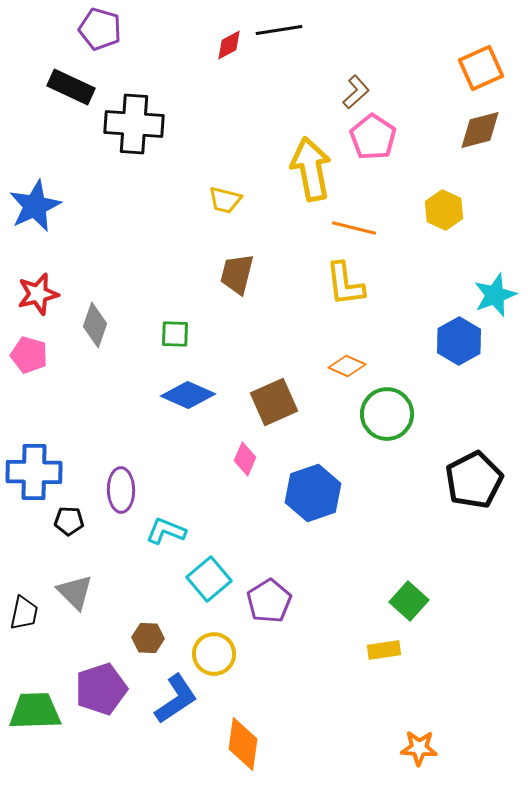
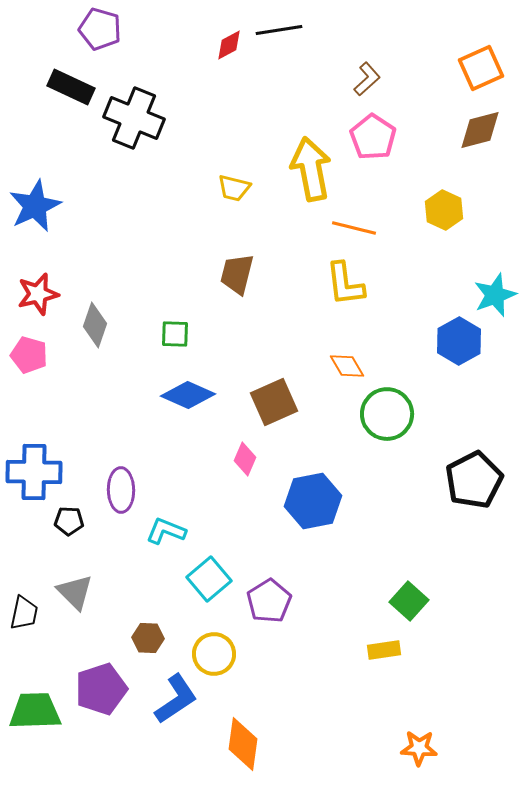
brown L-shape at (356, 92): moved 11 px right, 13 px up
black cross at (134, 124): moved 6 px up; rotated 18 degrees clockwise
yellow trapezoid at (225, 200): moved 9 px right, 12 px up
orange diamond at (347, 366): rotated 36 degrees clockwise
blue hexagon at (313, 493): moved 8 px down; rotated 8 degrees clockwise
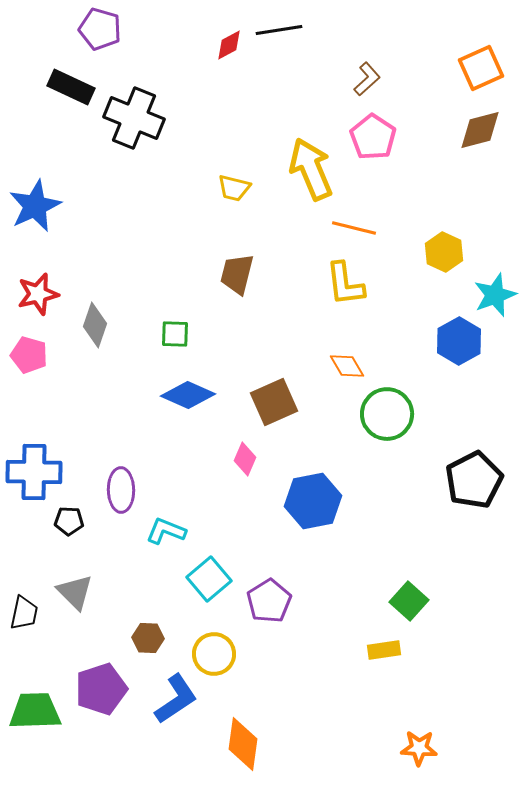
yellow arrow at (311, 169): rotated 12 degrees counterclockwise
yellow hexagon at (444, 210): moved 42 px down
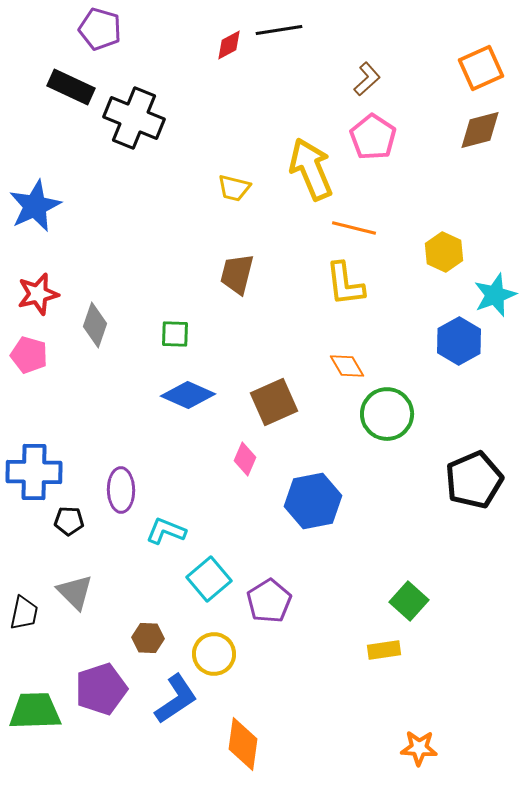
black pentagon at (474, 480): rotated 4 degrees clockwise
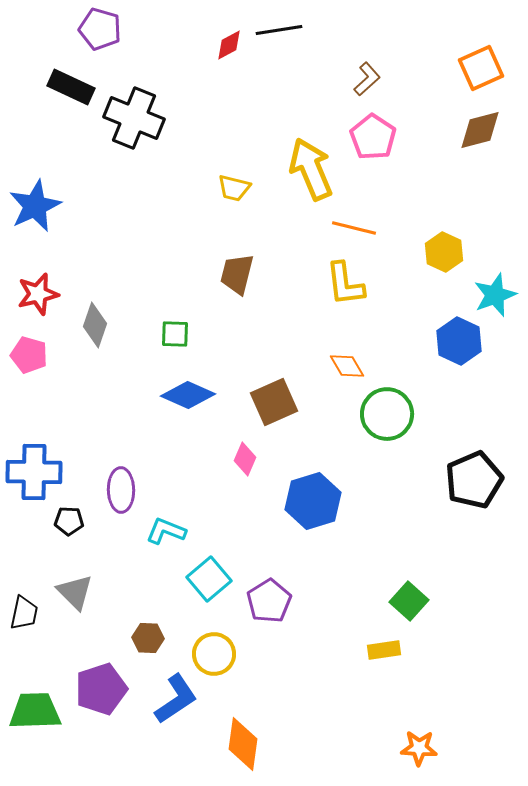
blue hexagon at (459, 341): rotated 6 degrees counterclockwise
blue hexagon at (313, 501): rotated 6 degrees counterclockwise
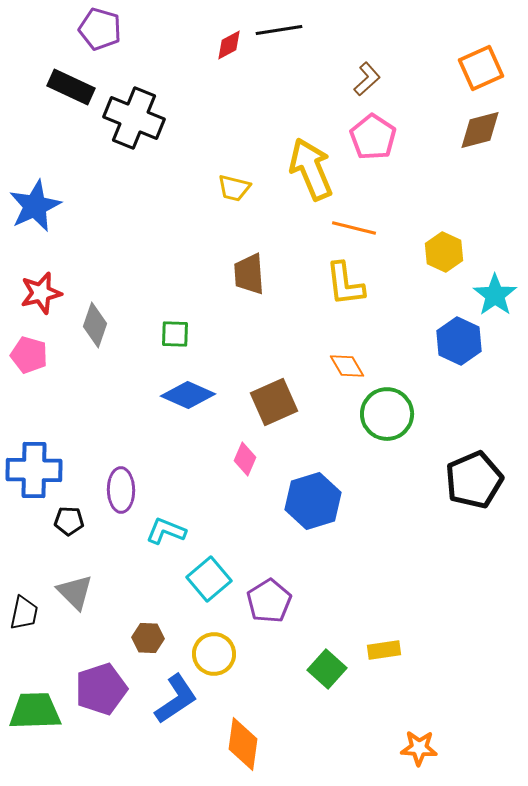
brown trapezoid at (237, 274): moved 12 px right; rotated 18 degrees counterclockwise
red star at (38, 294): moved 3 px right, 1 px up
cyan star at (495, 295): rotated 15 degrees counterclockwise
blue cross at (34, 472): moved 2 px up
green square at (409, 601): moved 82 px left, 68 px down
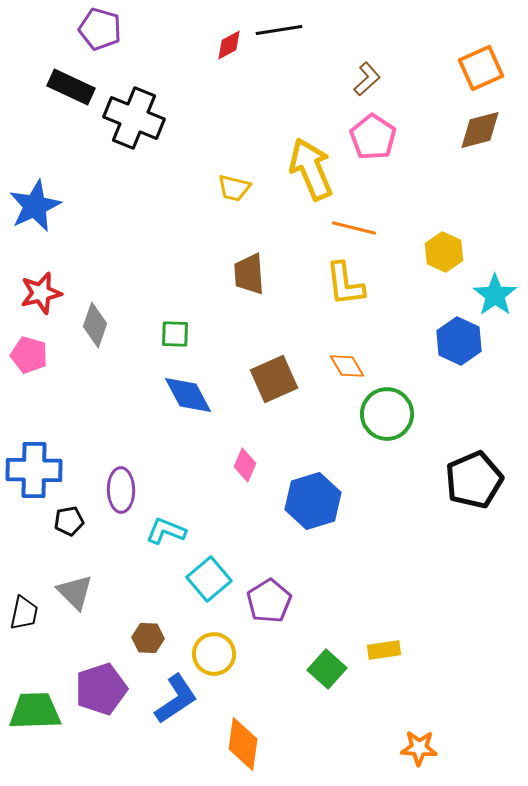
blue diamond at (188, 395): rotated 38 degrees clockwise
brown square at (274, 402): moved 23 px up
pink diamond at (245, 459): moved 6 px down
black pentagon at (69, 521): rotated 12 degrees counterclockwise
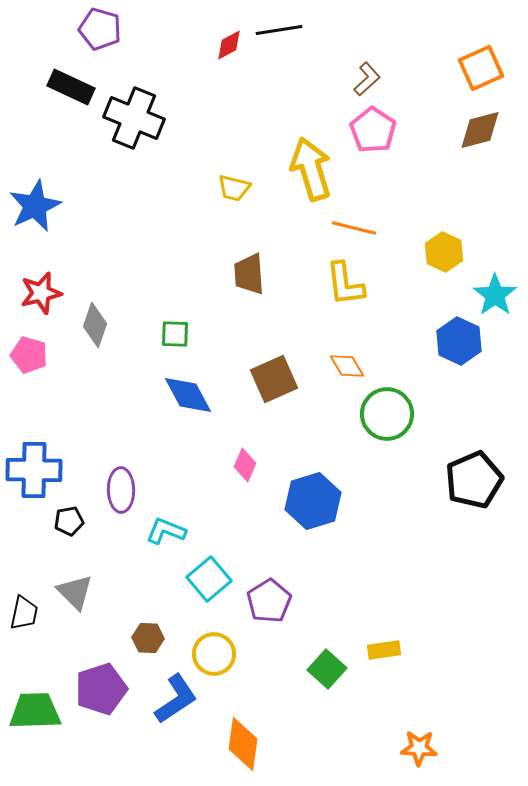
pink pentagon at (373, 137): moved 7 px up
yellow arrow at (311, 169): rotated 6 degrees clockwise
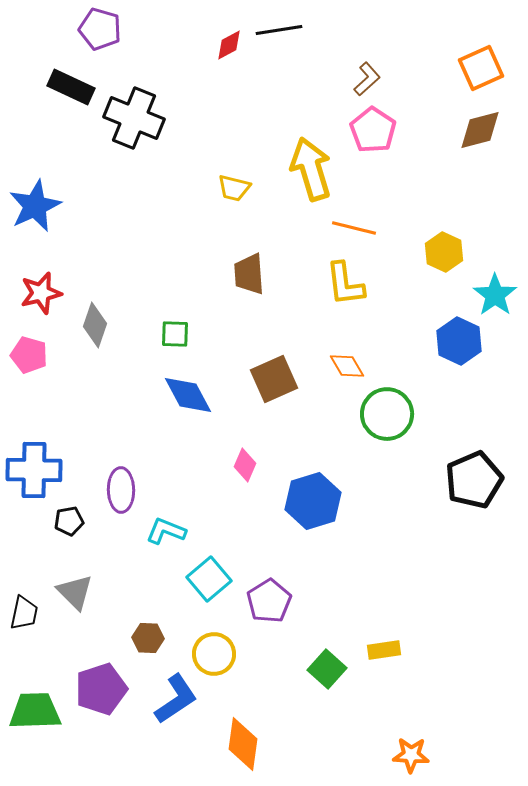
orange star at (419, 748): moved 8 px left, 7 px down
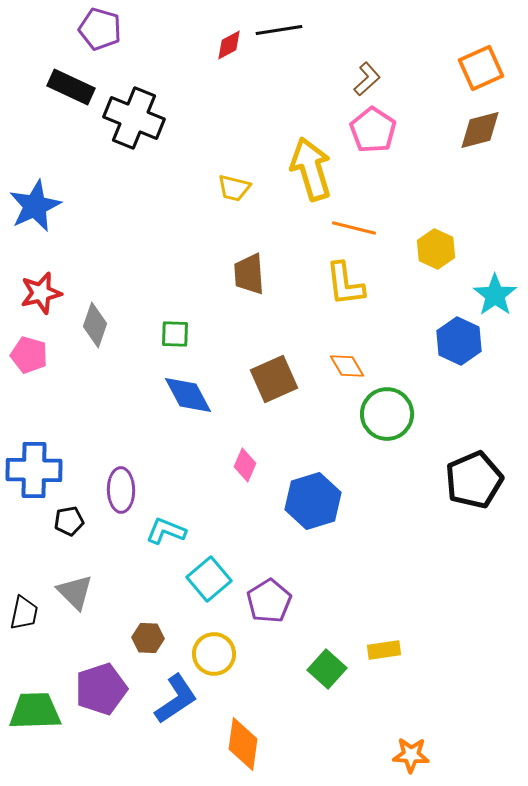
yellow hexagon at (444, 252): moved 8 px left, 3 px up
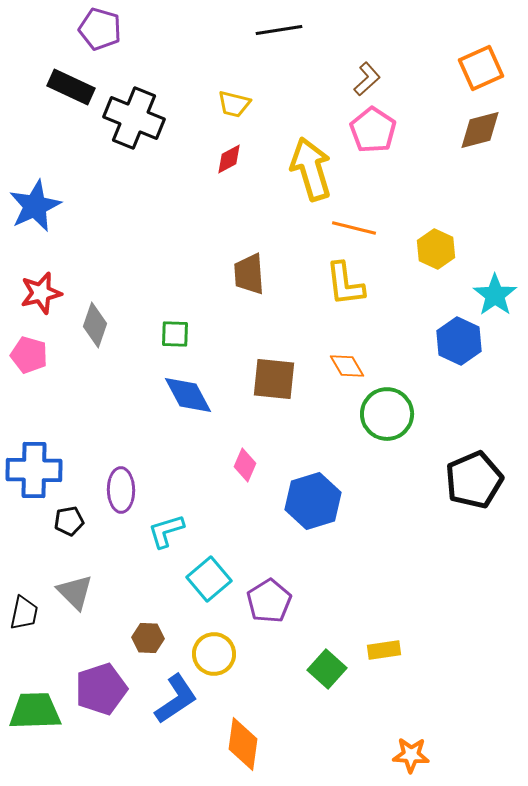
red diamond at (229, 45): moved 114 px down
yellow trapezoid at (234, 188): moved 84 px up
brown square at (274, 379): rotated 30 degrees clockwise
cyan L-shape at (166, 531): rotated 39 degrees counterclockwise
